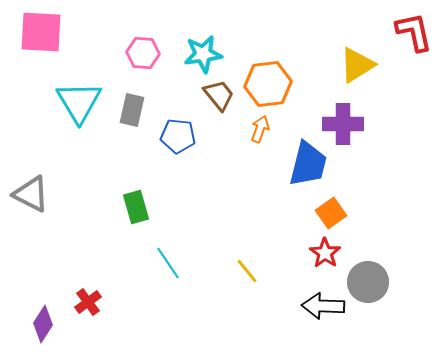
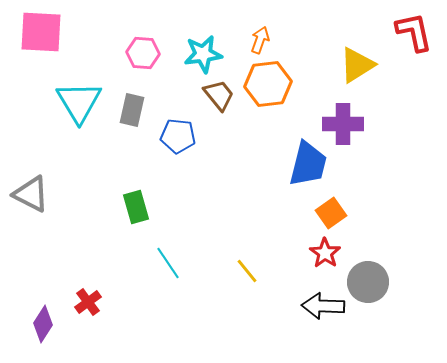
orange arrow: moved 89 px up
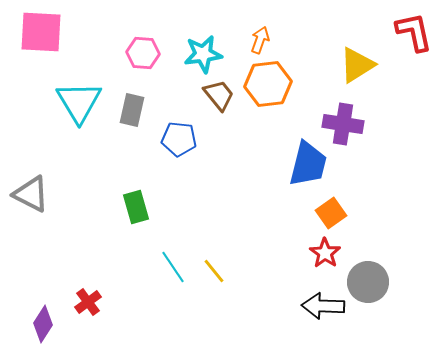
purple cross: rotated 9 degrees clockwise
blue pentagon: moved 1 px right, 3 px down
cyan line: moved 5 px right, 4 px down
yellow line: moved 33 px left
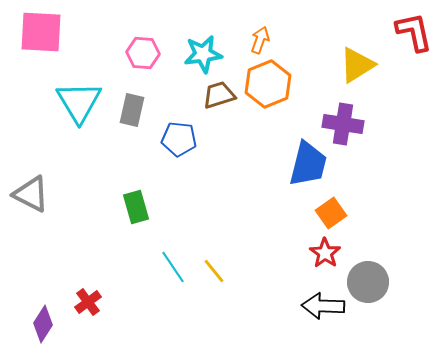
orange hexagon: rotated 15 degrees counterclockwise
brown trapezoid: rotated 68 degrees counterclockwise
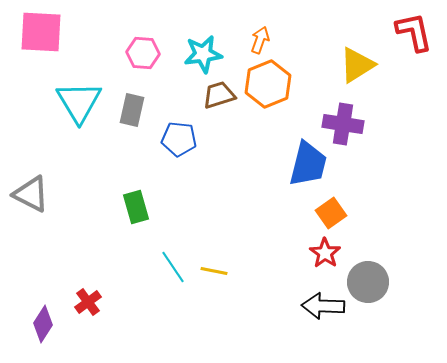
yellow line: rotated 40 degrees counterclockwise
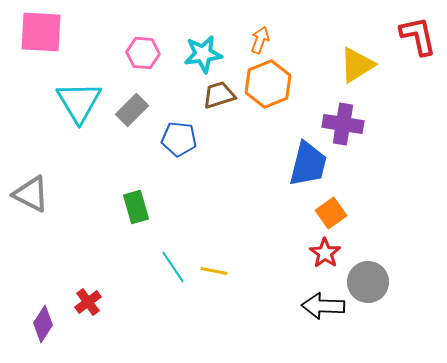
red L-shape: moved 4 px right, 4 px down
gray rectangle: rotated 32 degrees clockwise
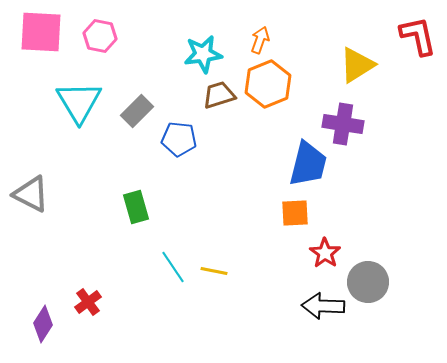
pink hexagon: moved 43 px left, 17 px up; rotated 8 degrees clockwise
gray rectangle: moved 5 px right, 1 px down
orange square: moved 36 px left; rotated 32 degrees clockwise
